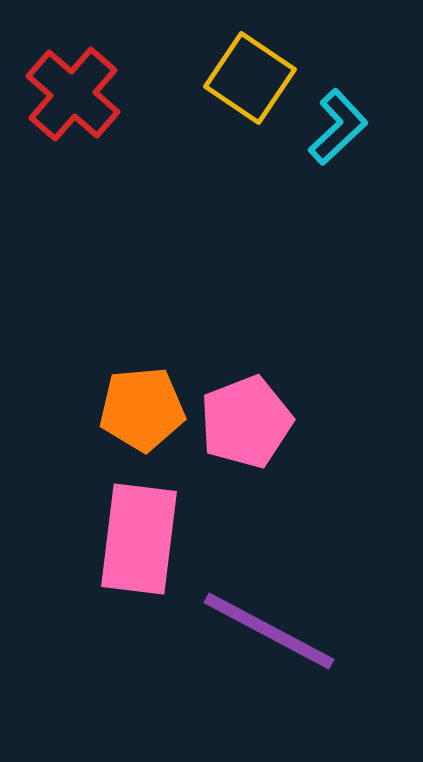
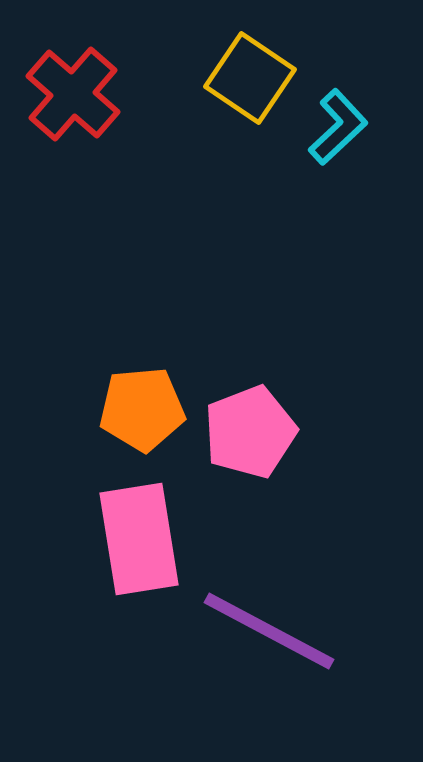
pink pentagon: moved 4 px right, 10 px down
pink rectangle: rotated 16 degrees counterclockwise
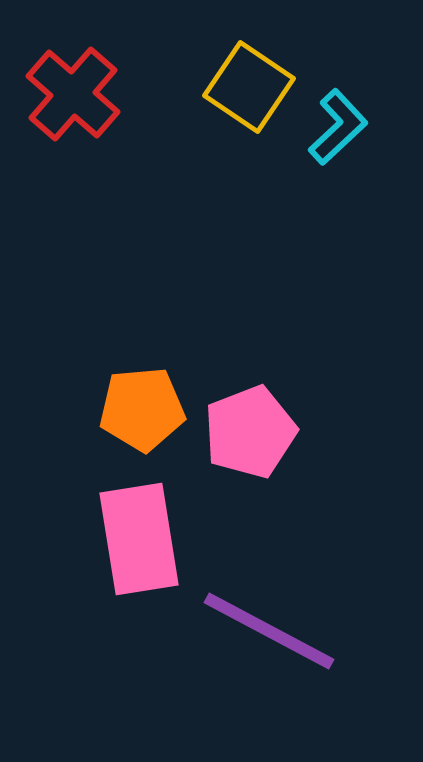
yellow square: moved 1 px left, 9 px down
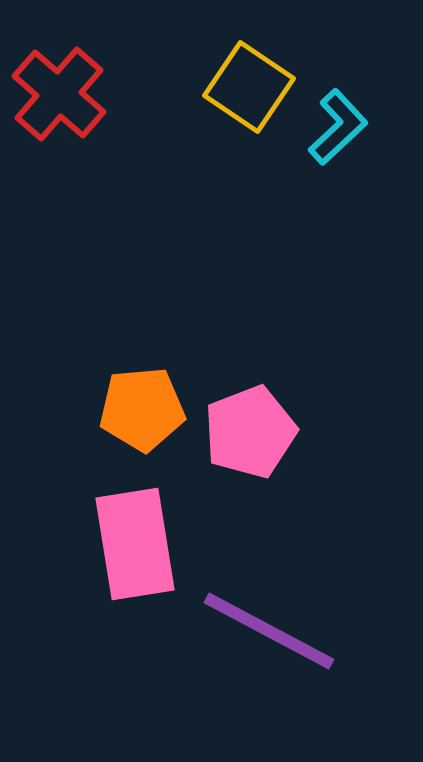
red cross: moved 14 px left
pink rectangle: moved 4 px left, 5 px down
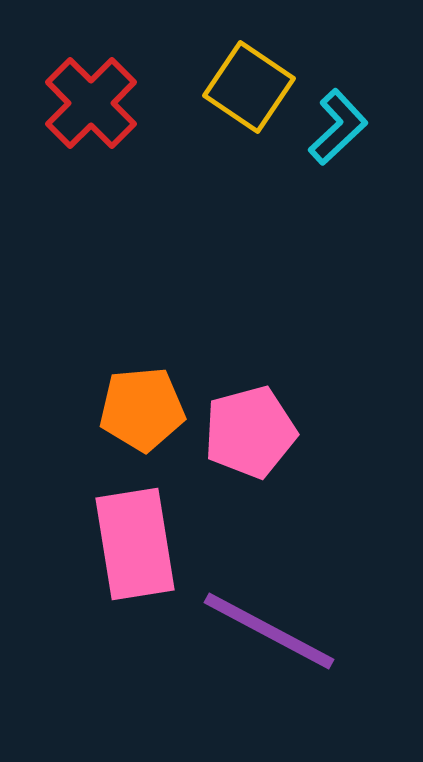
red cross: moved 32 px right, 9 px down; rotated 4 degrees clockwise
pink pentagon: rotated 6 degrees clockwise
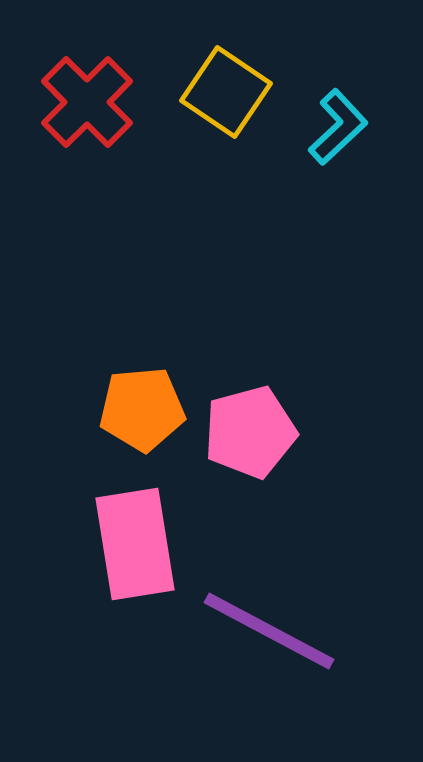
yellow square: moved 23 px left, 5 px down
red cross: moved 4 px left, 1 px up
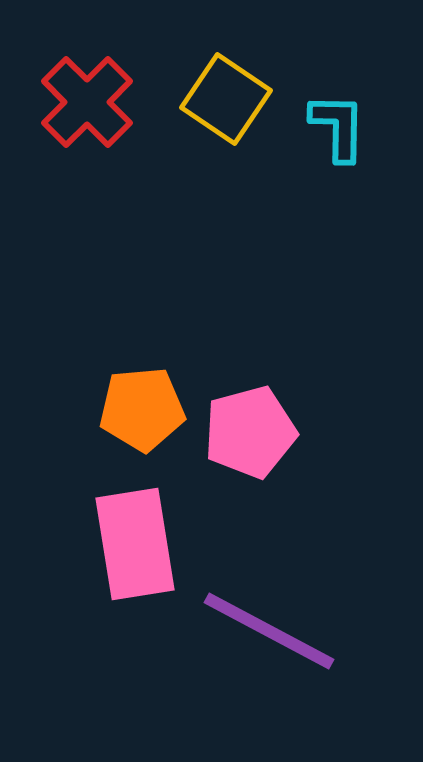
yellow square: moved 7 px down
cyan L-shape: rotated 46 degrees counterclockwise
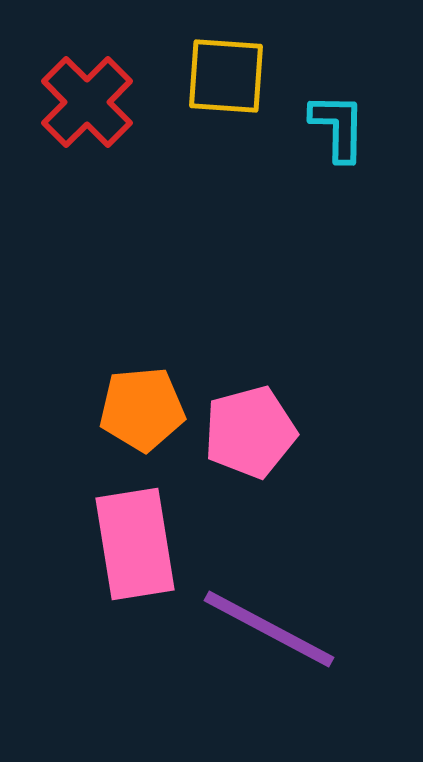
yellow square: moved 23 px up; rotated 30 degrees counterclockwise
purple line: moved 2 px up
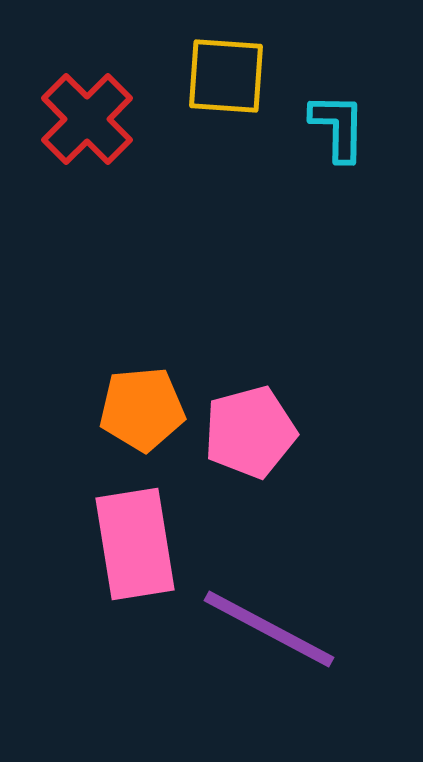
red cross: moved 17 px down
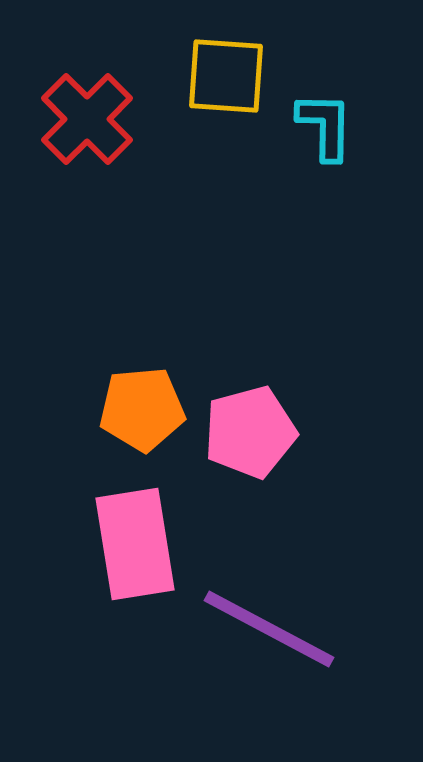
cyan L-shape: moved 13 px left, 1 px up
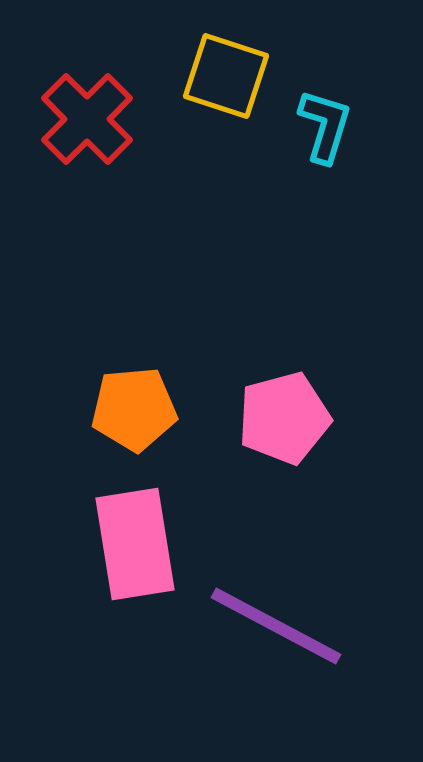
yellow square: rotated 14 degrees clockwise
cyan L-shape: rotated 16 degrees clockwise
orange pentagon: moved 8 px left
pink pentagon: moved 34 px right, 14 px up
purple line: moved 7 px right, 3 px up
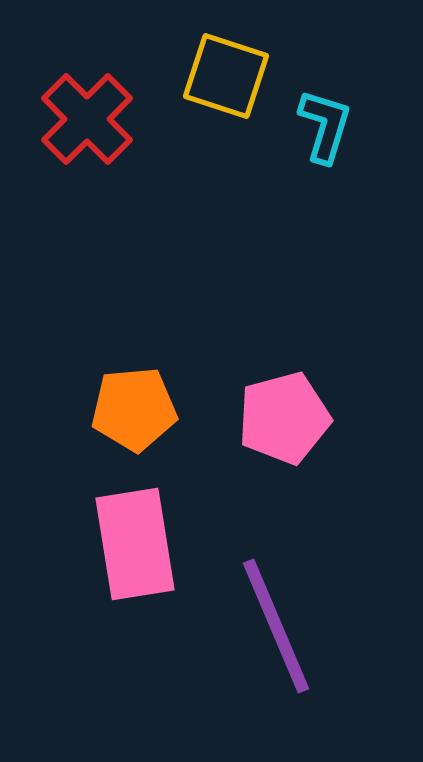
purple line: rotated 39 degrees clockwise
